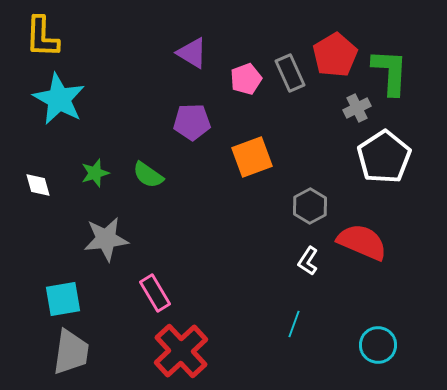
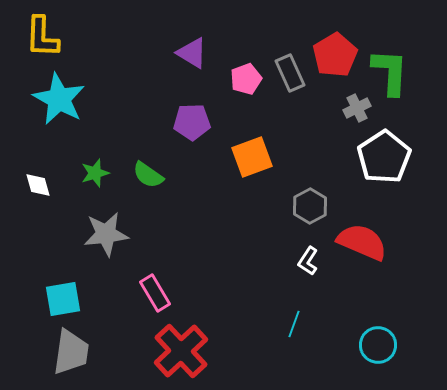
gray star: moved 5 px up
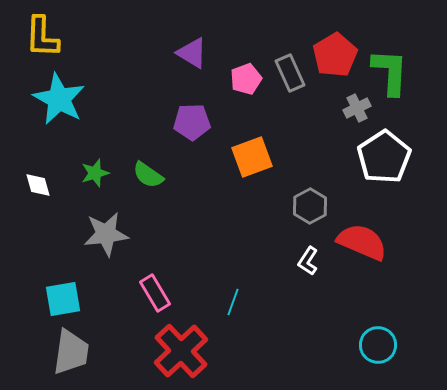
cyan line: moved 61 px left, 22 px up
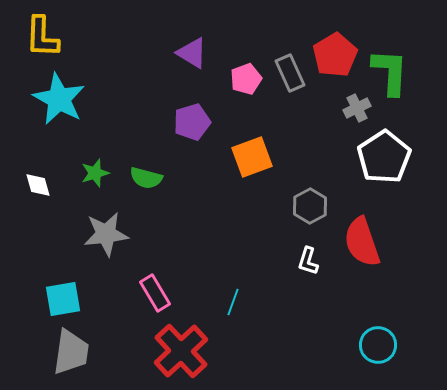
purple pentagon: rotated 15 degrees counterclockwise
green semicircle: moved 2 px left, 3 px down; rotated 20 degrees counterclockwise
red semicircle: rotated 132 degrees counterclockwise
white L-shape: rotated 16 degrees counterclockwise
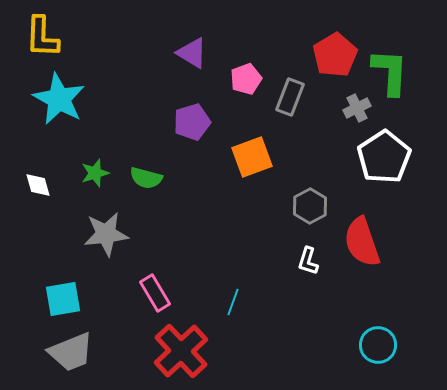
gray rectangle: moved 24 px down; rotated 45 degrees clockwise
gray trapezoid: rotated 60 degrees clockwise
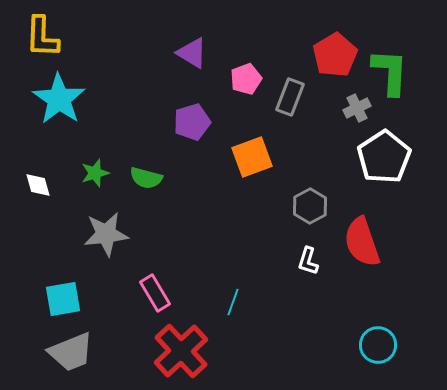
cyan star: rotated 6 degrees clockwise
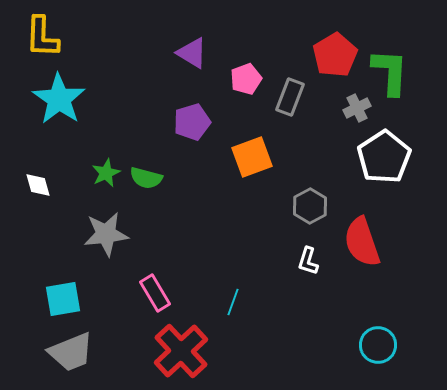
green star: moved 11 px right; rotated 8 degrees counterclockwise
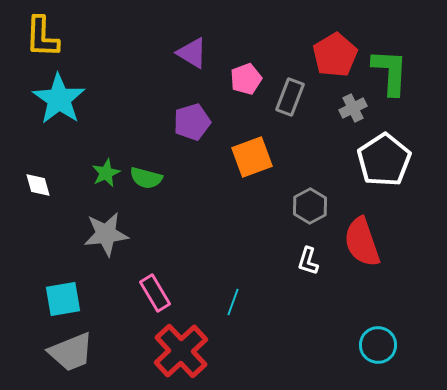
gray cross: moved 4 px left
white pentagon: moved 3 px down
